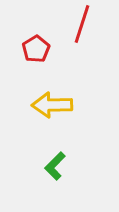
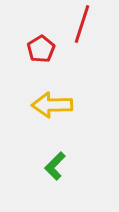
red pentagon: moved 5 px right
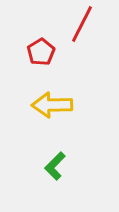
red line: rotated 9 degrees clockwise
red pentagon: moved 3 px down
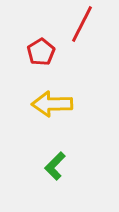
yellow arrow: moved 1 px up
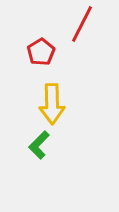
yellow arrow: rotated 90 degrees counterclockwise
green L-shape: moved 16 px left, 21 px up
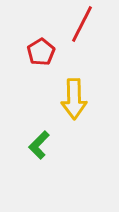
yellow arrow: moved 22 px right, 5 px up
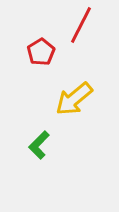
red line: moved 1 px left, 1 px down
yellow arrow: rotated 51 degrees clockwise
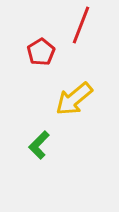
red line: rotated 6 degrees counterclockwise
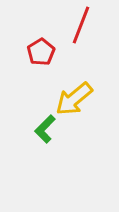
green L-shape: moved 6 px right, 16 px up
